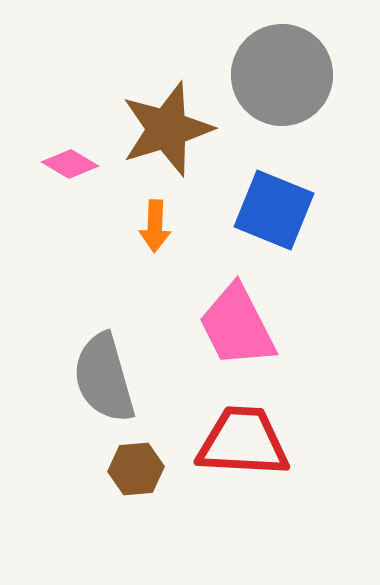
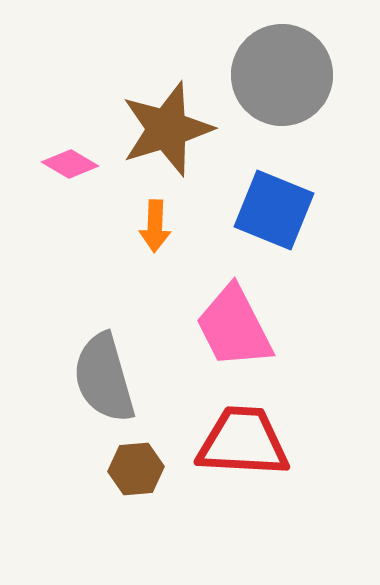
pink trapezoid: moved 3 px left, 1 px down
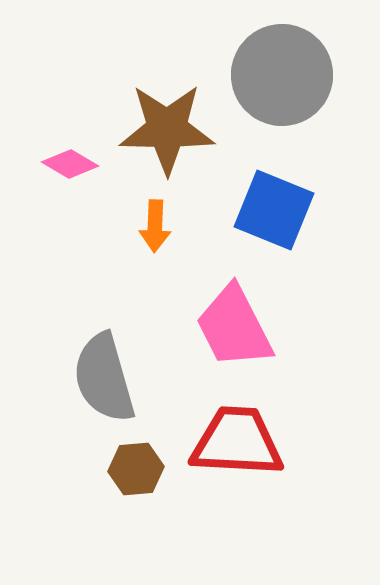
brown star: rotated 18 degrees clockwise
red trapezoid: moved 6 px left
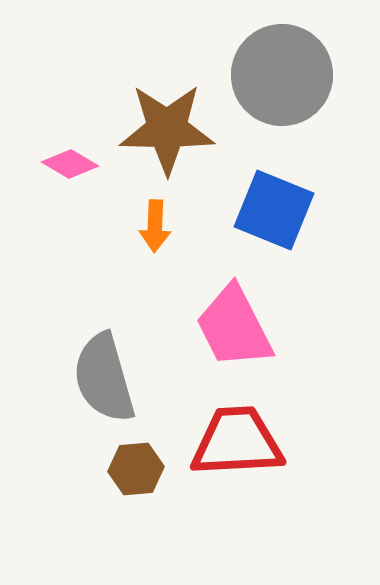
red trapezoid: rotated 6 degrees counterclockwise
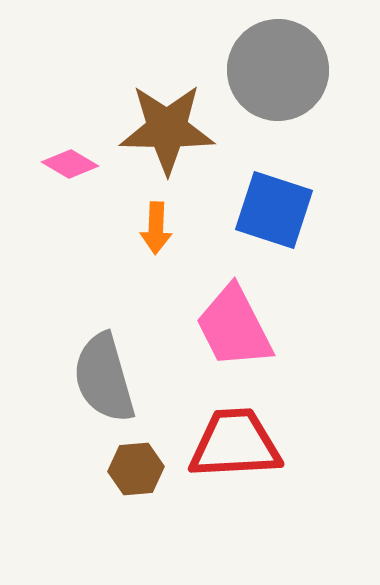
gray circle: moved 4 px left, 5 px up
blue square: rotated 4 degrees counterclockwise
orange arrow: moved 1 px right, 2 px down
red trapezoid: moved 2 px left, 2 px down
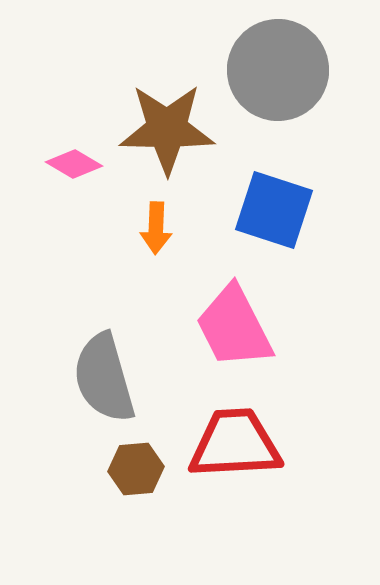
pink diamond: moved 4 px right
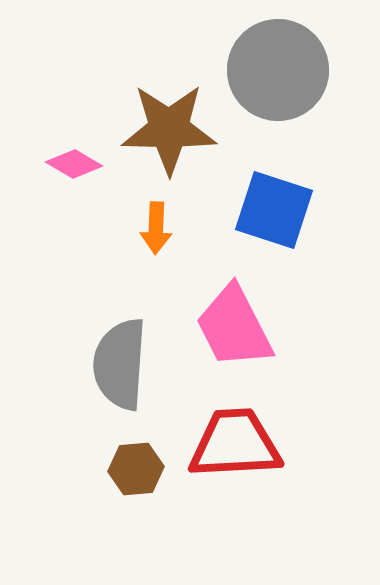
brown star: moved 2 px right
gray semicircle: moved 16 px right, 14 px up; rotated 20 degrees clockwise
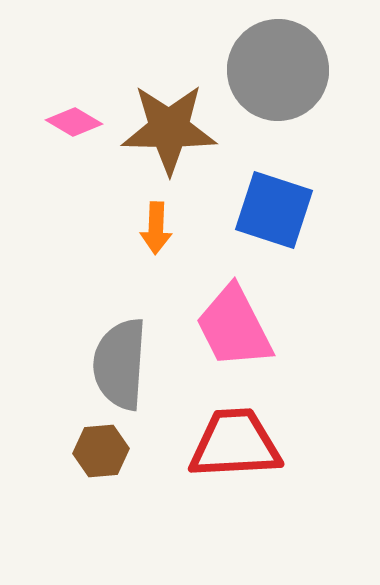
pink diamond: moved 42 px up
brown hexagon: moved 35 px left, 18 px up
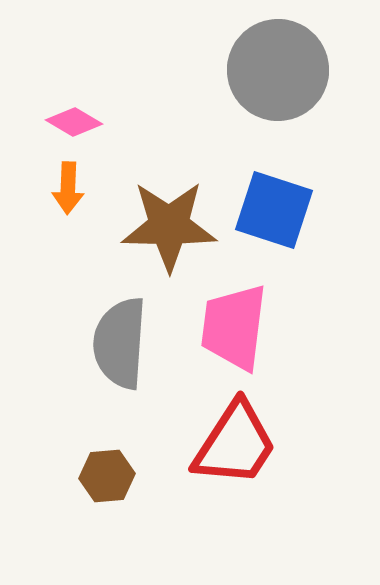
brown star: moved 97 px down
orange arrow: moved 88 px left, 40 px up
pink trapezoid: rotated 34 degrees clockwise
gray semicircle: moved 21 px up
red trapezoid: rotated 126 degrees clockwise
brown hexagon: moved 6 px right, 25 px down
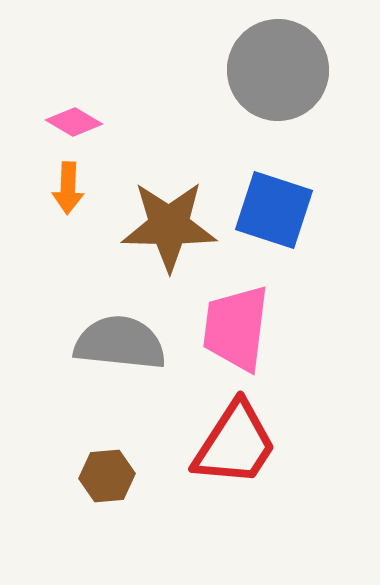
pink trapezoid: moved 2 px right, 1 px down
gray semicircle: rotated 92 degrees clockwise
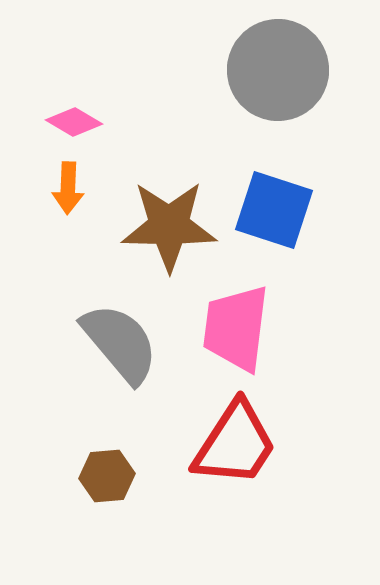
gray semicircle: rotated 44 degrees clockwise
